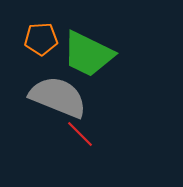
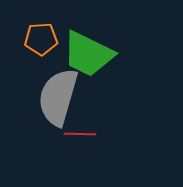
gray semicircle: rotated 96 degrees counterclockwise
red line: rotated 44 degrees counterclockwise
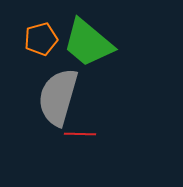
orange pentagon: rotated 12 degrees counterclockwise
green trapezoid: moved 11 px up; rotated 14 degrees clockwise
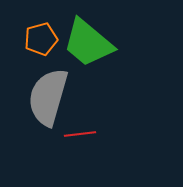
gray semicircle: moved 10 px left
red line: rotated 8 degrees counterclockwise
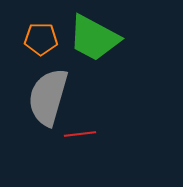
orange pentagon: rotated 16 degrees clockwise
green trapezoid: moved 6 px right, 5 px up; rotated 12 degrees counterclockwise
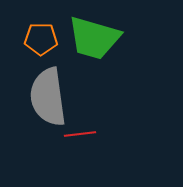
green trapezoid: rotated 12 degrees counterclockwise
gray semicircle: rotated 24 degrees counterclockwise
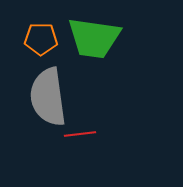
green trapezoid: rotated 8 degrees counterclockwise
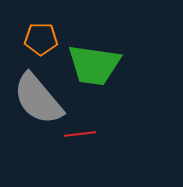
green trapezoid: moved 27 px down
gray semicircle: moved 10 px left, 2 px down; rotated 32 degrees counterclockwise
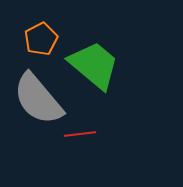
orange pentagon: rotated 28 degrees counterclockwise
green trapezoid: rotated 148 degrees counterclockwise
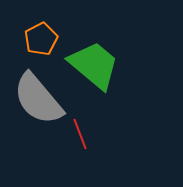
red line: rotated 76 degrees clockwise
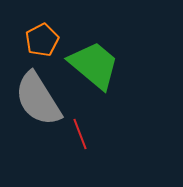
orange pentagon: moved 1 px right, 1 px down
gray semicircle: rotated 8 degrees clockwise
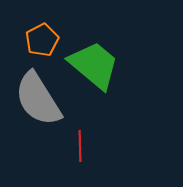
red line: moved 12 px down; rotated 20 degrees clockwise
